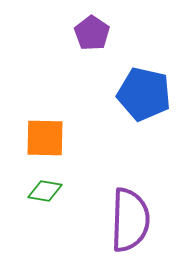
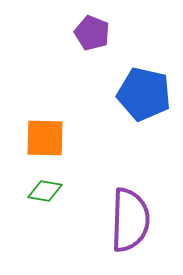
purple pentagon: rotated 12 degrees counterclockwise
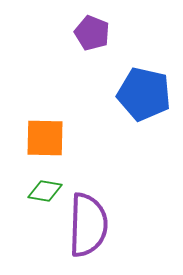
purple semicircle: moved 42 px left, 5 px down
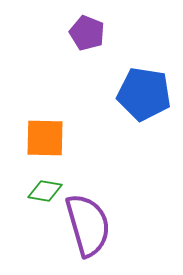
purple pentagon: moved 5 px left
blue pentagon: rotated 4 degrees counterclockwise
purple semicircle: rotated 18 degrees counterclockwise
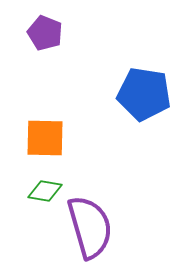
purple pentagon: moved 42 px left
purple semicircle: moved 2 px right, 2 px down
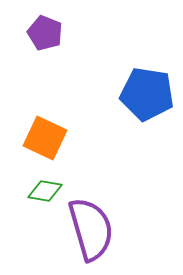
blue pentagon: moved 3 px right
orange square: rotated 24 degrees clockwise
purple semicircle: moved 1 px right, 2 px down
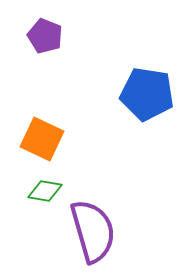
purple pentagon: moved 3 px down
orange square: moved 3 px left, 1 px down
purple semicircle: moved 2 px right, 2 px down
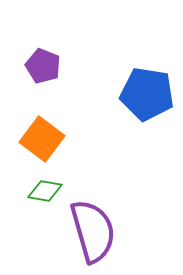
purple pentagon: moved 2 px left, 30 px down
orange square: rotated 12 degrees clockwise
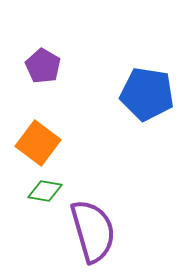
purple pentagon: rotated 8 degrees clockwise
orange square: moved 4 px left, 4 px down
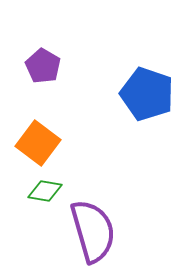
blue pentagon: rotated 10 degrees clockwise
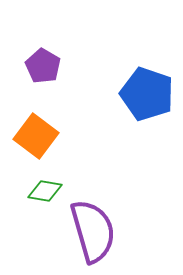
orange square: moved 2 px left, 7 px up
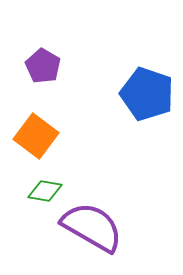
purple semicircle: moved 1 px left, 4 px up; rotated 44 degrees counterclockwise
